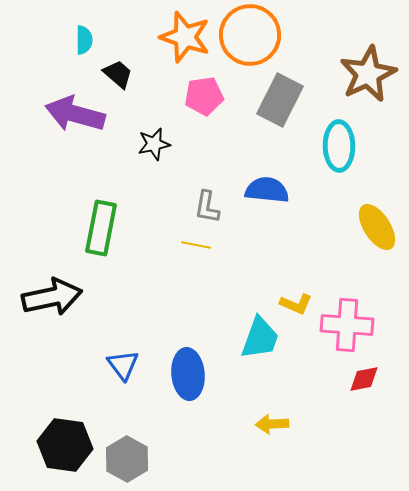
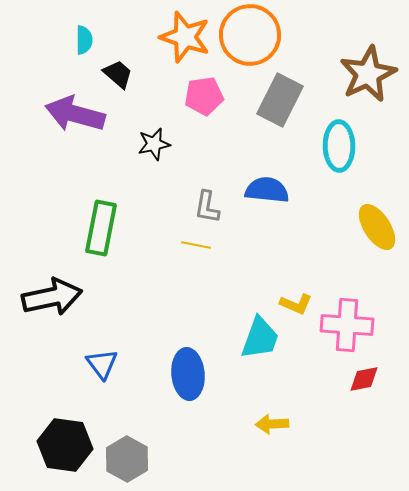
blue triangle: moved 21 px left, 1 px up
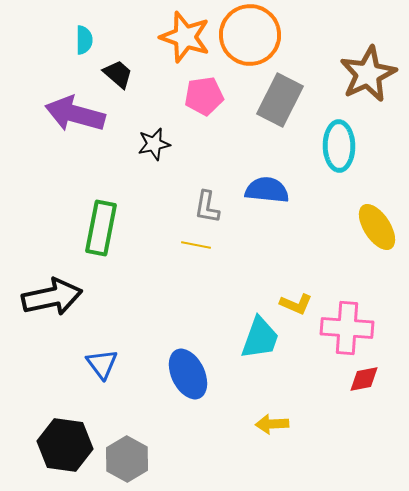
pink cross: moved 3 px down
blue ellipse: rotated 21 degrees counterclockwise
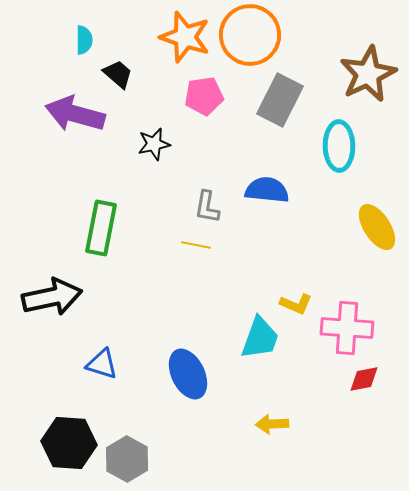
blue triangle: rotated 36 degrees counterclockwise
black hexagon: moved 4 px right, 2 px up; rotated 4 degrees counterclockwise
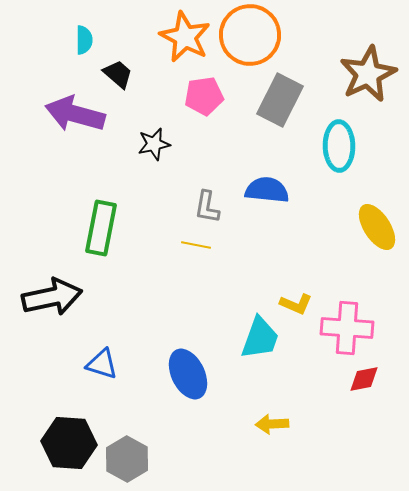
orange star: rotated 9 degrees clockwise
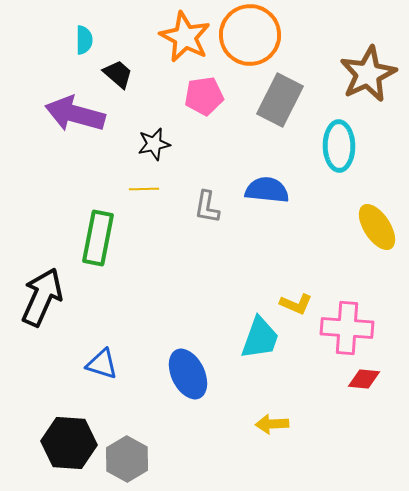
green rectangle: moved 3 px left, 10 px down
yellow line: moved 52 px left, 56 px up; rotated 12 degrees counterclockwise
black arrow: moved 10 px left; rotated 54 degrees counterclockwise
red diamond: rotated 16 degrees clockwise
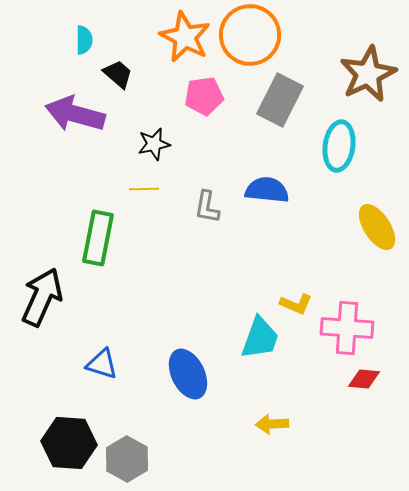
cyan ellipse: rotated 9 degrees clockwise
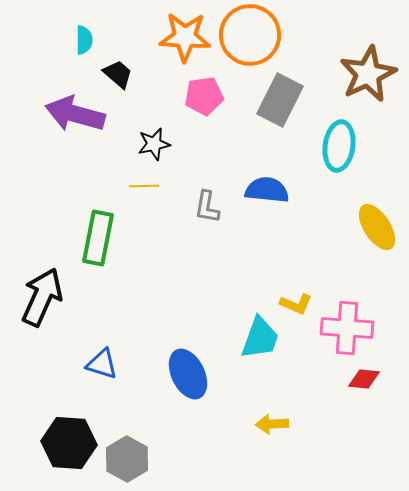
orange star: rotated 24 degrees counterclockwise
yellow line: moved 3 px up
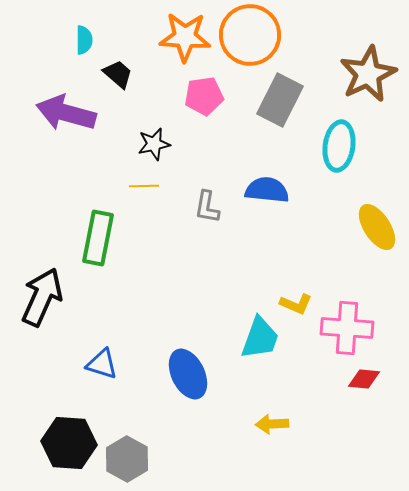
purple arrow: moved 9 px left, 1 px up
